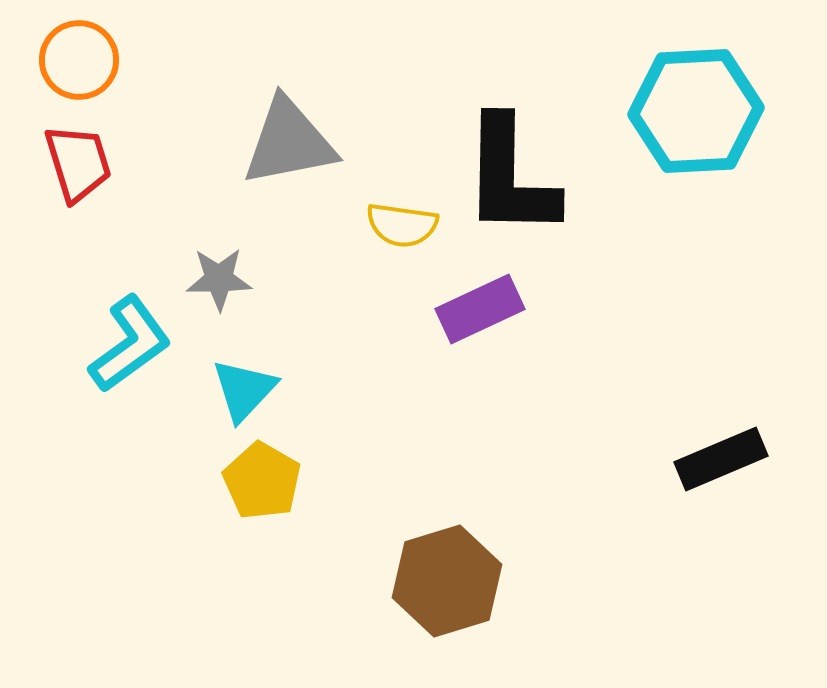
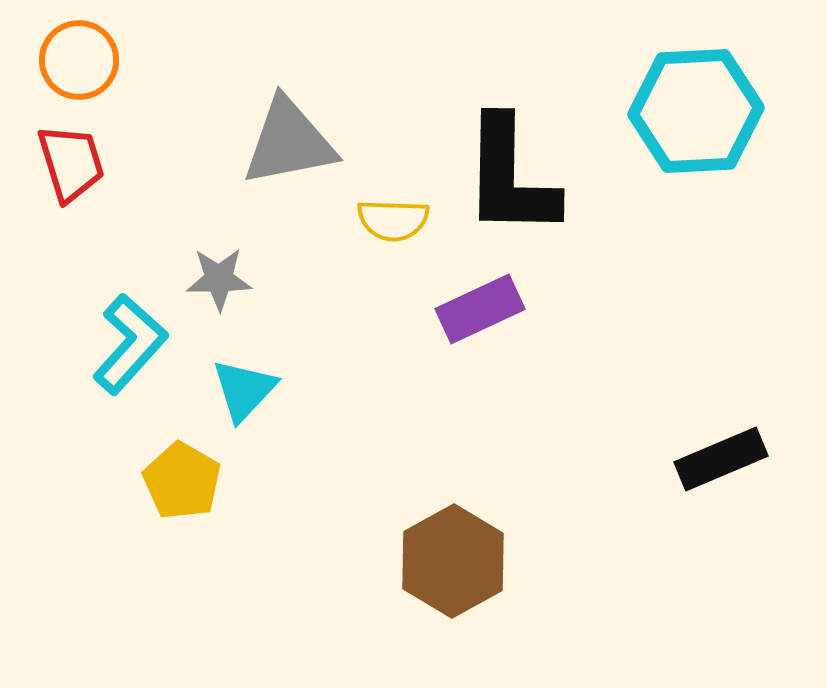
red trapezoid: moved 7 px left
yellow semicircle: moved 9 px left, 5 px up; rotated 6 degrees counterclockwise
cyan L-shape: rotated 12 degrees counterclockwise
yellow pentagon: moved 80 px left
brown hexagon: moved 6 px right, 20 px up; rotated 12 degrees counterclockwise
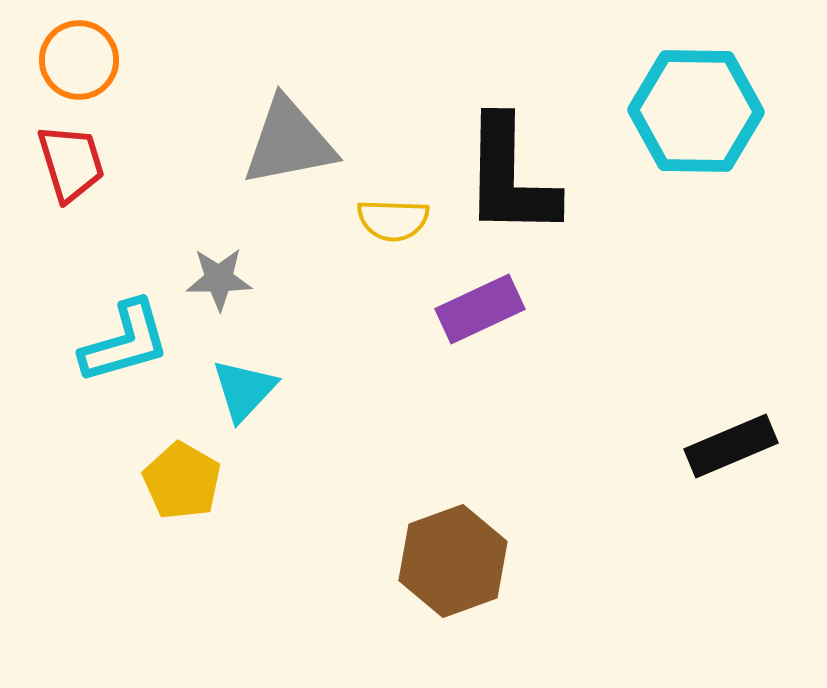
cyan hexagon: rotated 4 degrees clockwise
cyan L-shape: moved 5 px left, 2 px up; rotated 32 degrees clockwise
black rectangle: moved 10 px right, 13 px up
brown hexagon: rotated 9 degrees clockwise
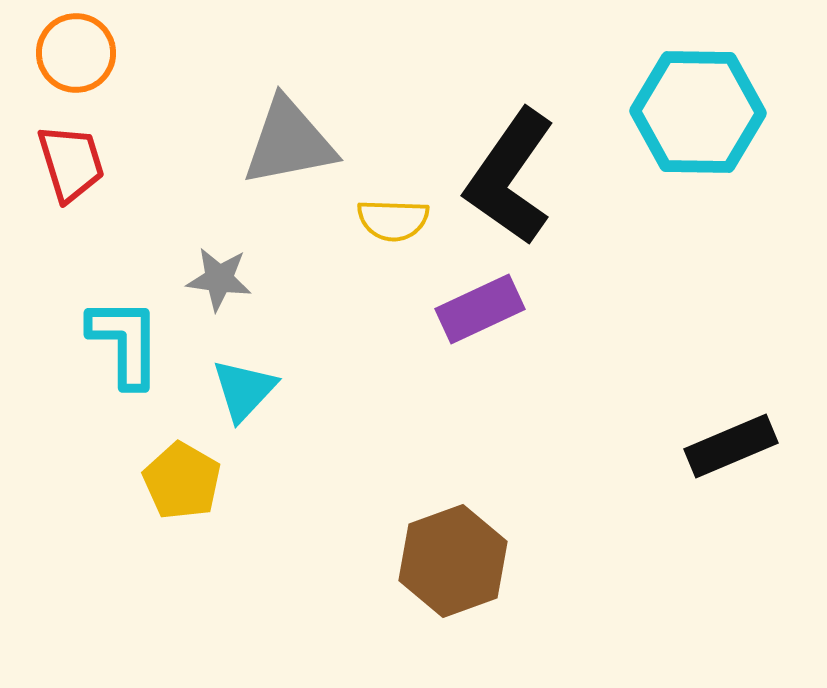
orange circle: moved 3 px left, 7 px up
cyan hexagon: moved 2 px right, 1 px down
black L-shape: rotated 34 degrees clockwise
gray star: rotated 8 degrees clockwise
cyan L-shape: rotated 74 degrees counterclockwise
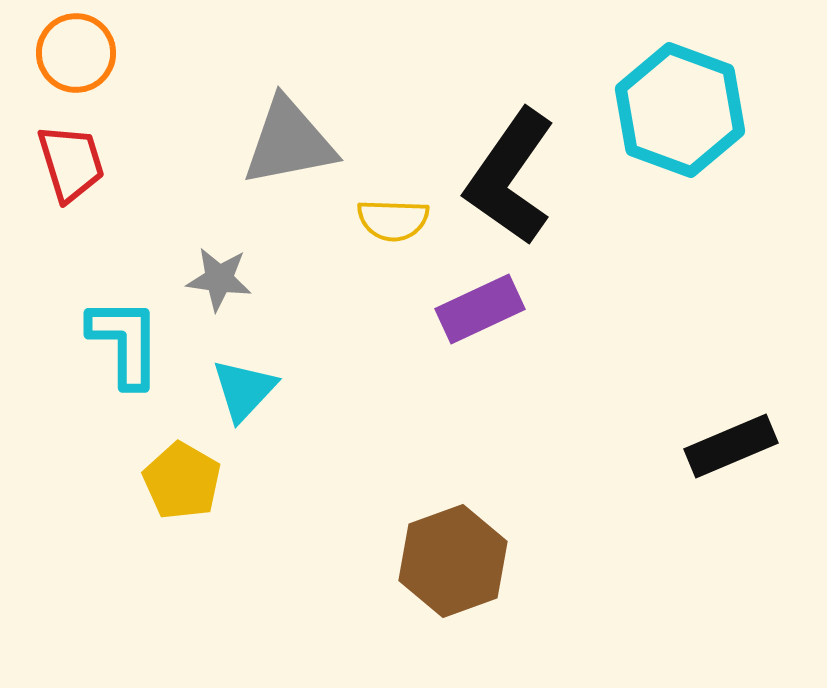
cyan hexagon: moved 18 px left, 2 px up; rotated 19 degrees clockwise
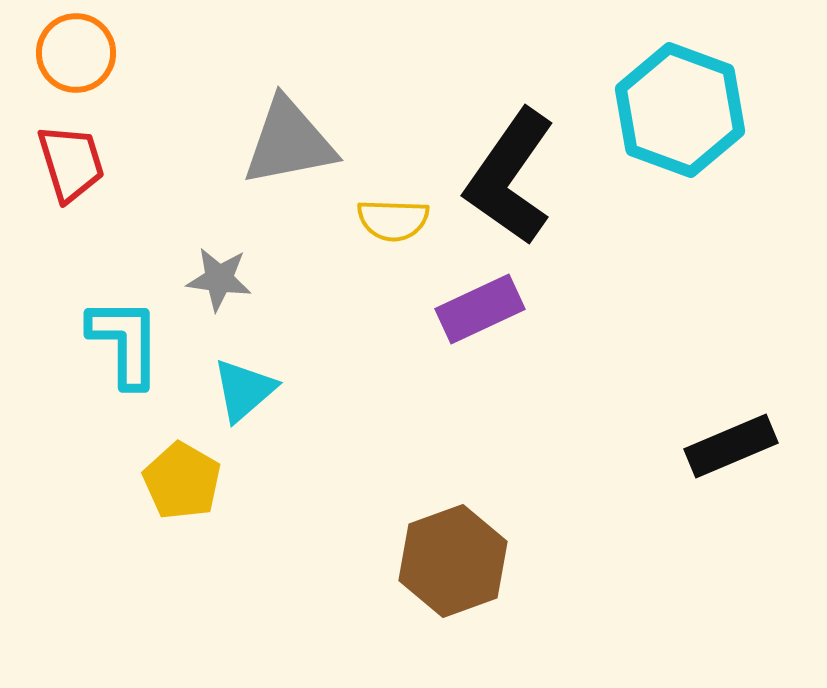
cyan triangle: rotated 6 degrees clockwise
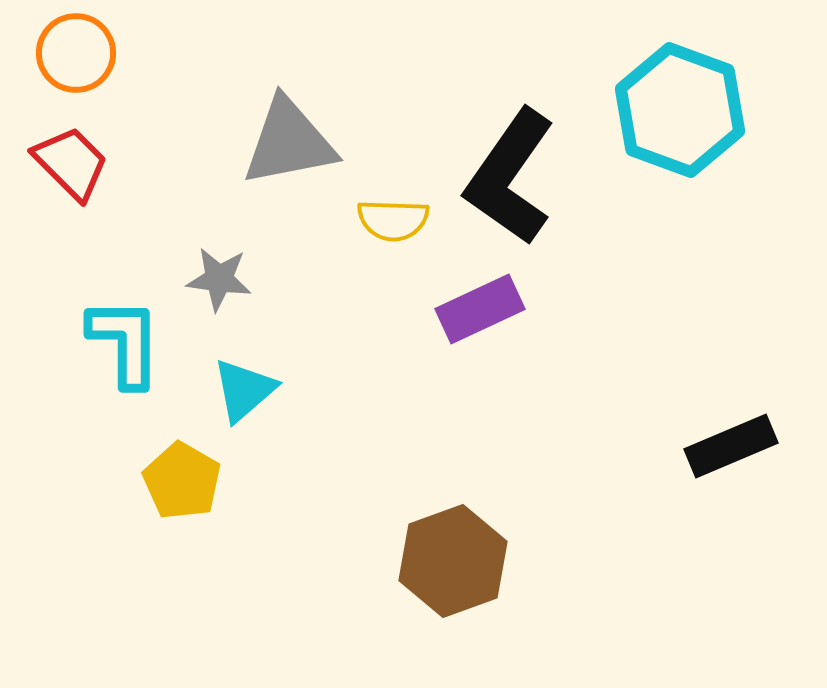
red trapezoid: rotated 28 degrees counterclockwise
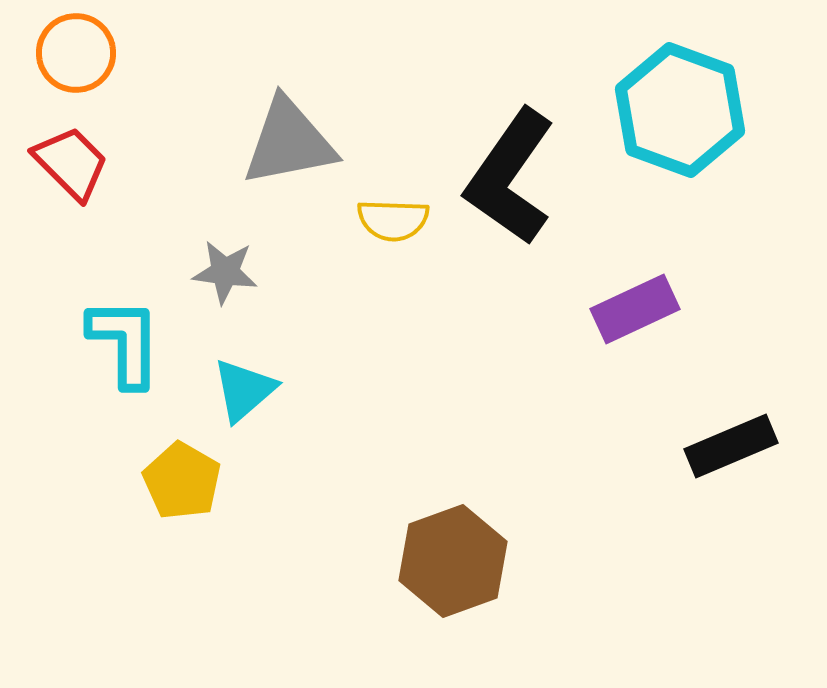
gray star: moved 6 px right, 7 px up
purple rectangle: moved 155 px right
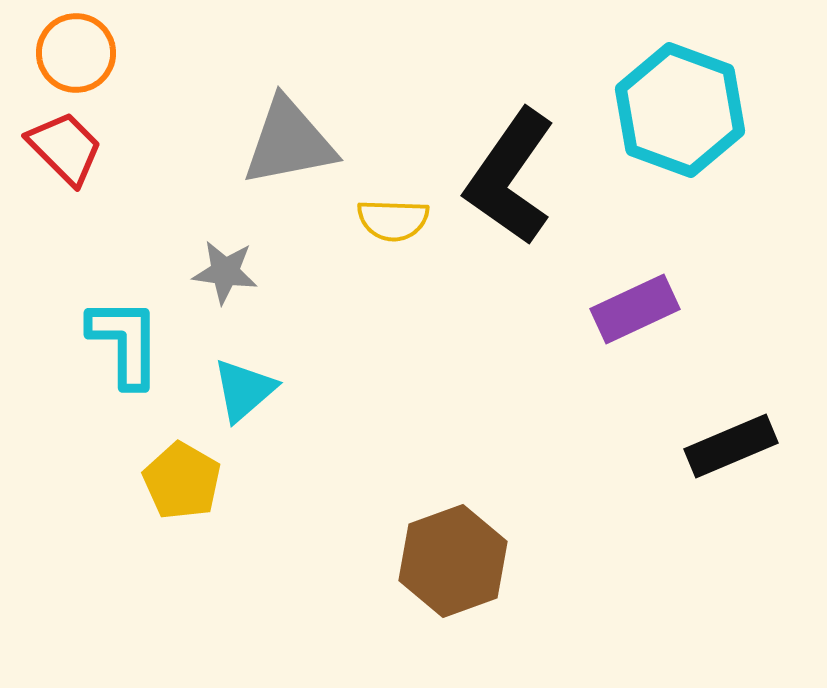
red trapezoid: moved 6 px left, 15 px up
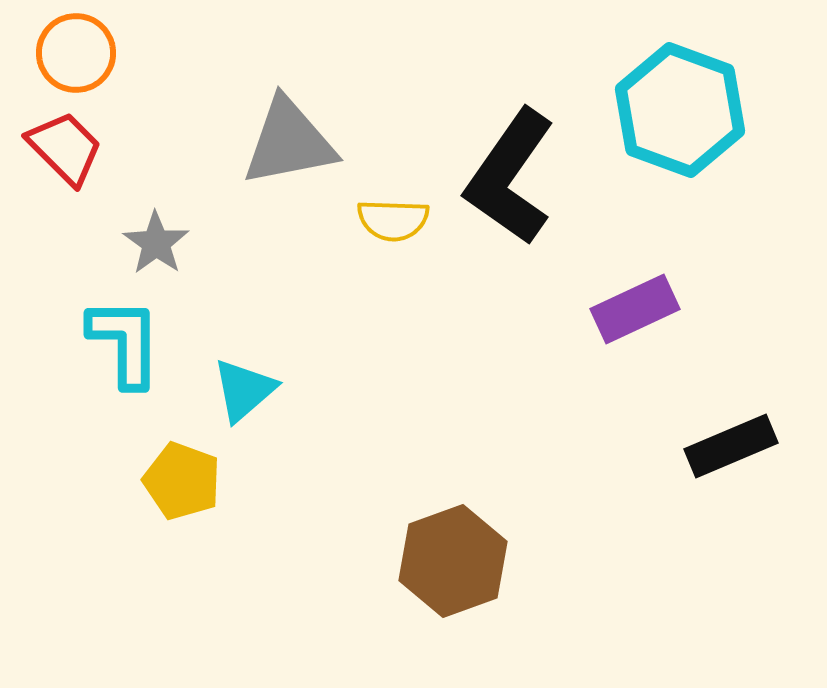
gray star: moved 69 px left, 29 px up; rotated 28 degrees clockwise
yellow pentagon: rotated 10 degrees counterclockwise
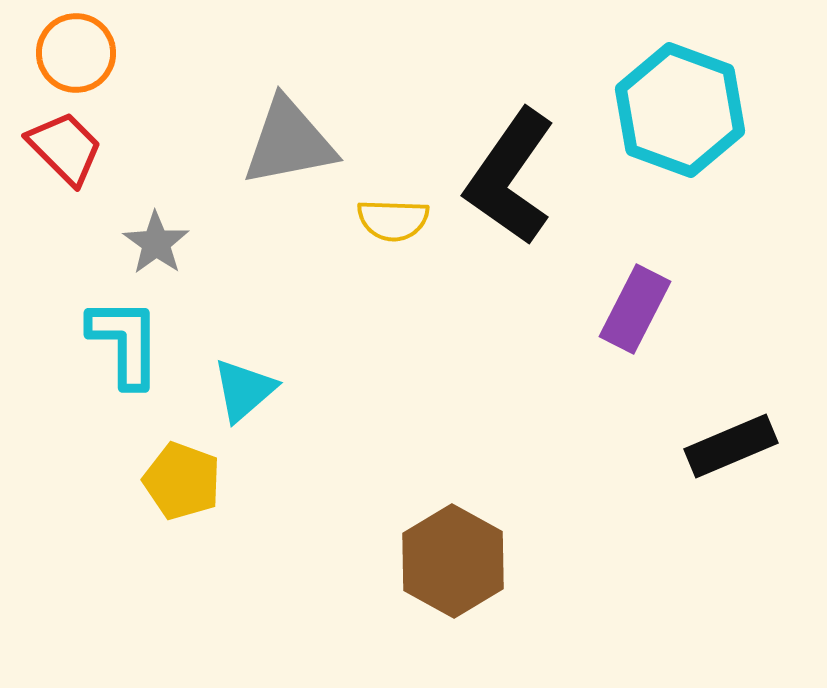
purple rectangle: rotated 38 degrees counterclockwise
brown hexagon: rotated 11 degrees counterclockwise
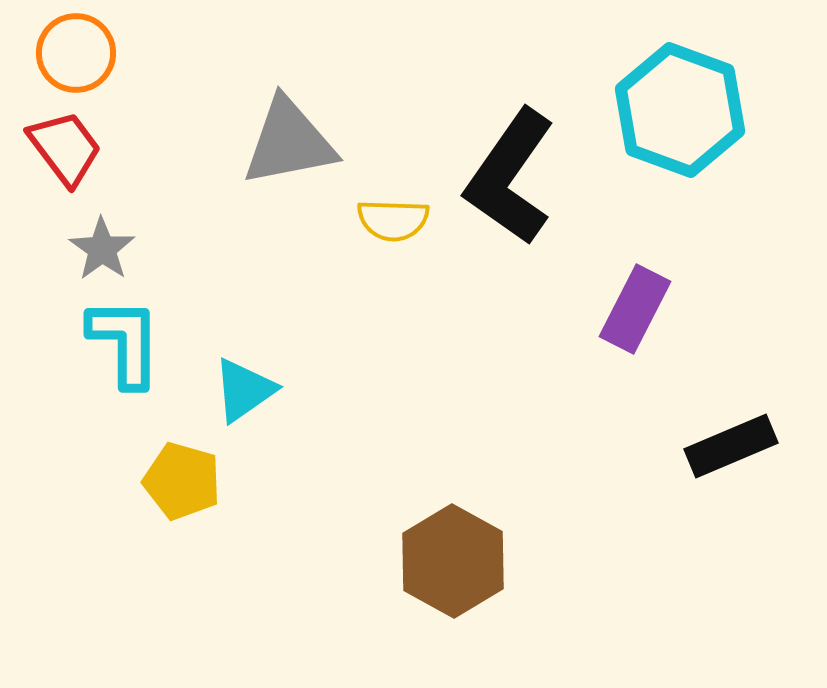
red trapezoid: rotated 8 degrees clockwise
gray star: moved 54 px left, 6 px down
cyan triangle: rotated 6 degrees clockwise
yellow pentagon: rotated 4 degrees counterclockwise
